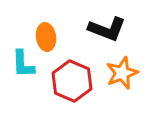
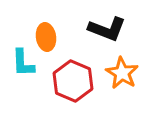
cyan L-shape: moved 1 px up
orange star: rotated 20 degrees counterclockwise
red hexagon: moved 1 px right
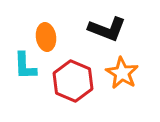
cyan L-shape: moved 2 px right, 3 px down
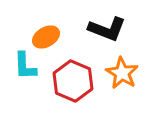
orange ellipse: rotated 68 degrees clockwise
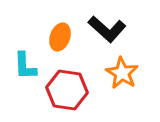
black L-shape: rotated 21 degrees clockwise
orange ellipse: moved 14 px right; rotated 40 degrees counterclockwise
red hexagon: moved 6 px left, 9 px down; rotated 15 degrees counterclockwise
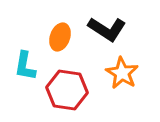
black L-shape: rotated 9 degrees counterclockwise
cyan L-shape: rotated 12 degrees clockwise
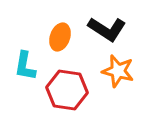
orange star: moved 4 px left, 2 px up; rotated 16 degrees counterclockwise
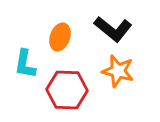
black L-shape: moved 6 px right; rotated 6 degrees clockwise
cyan L-shape: moved 2 px up
red hexagon: rotated 6 degrees counterclockwise
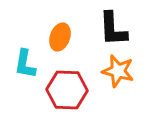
black L-shape: rotated 48 degrees clockwise
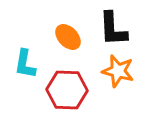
orange ellipse: moved 8 px right; rotated 64 degrees counterclockwise
